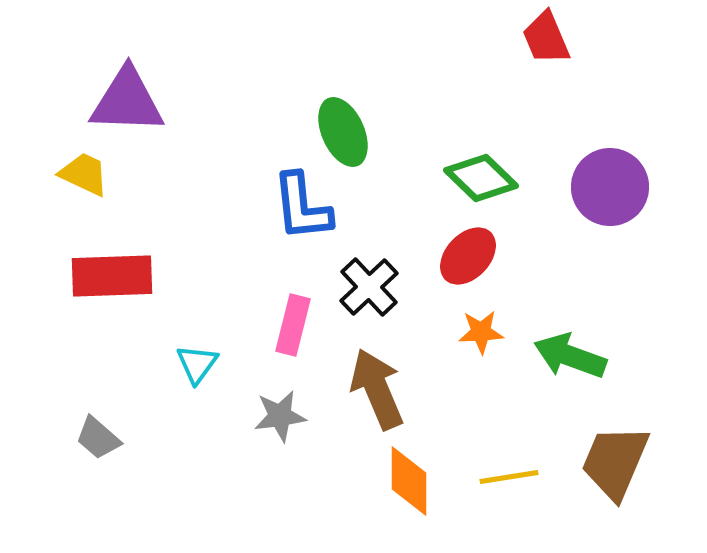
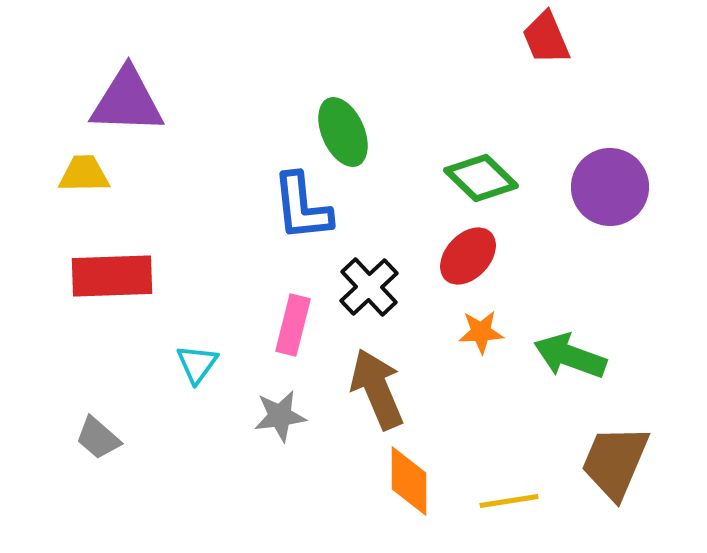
yellow trapezoid: rotated 26 degrees counterclockwise
yellow line: moved 24 px down
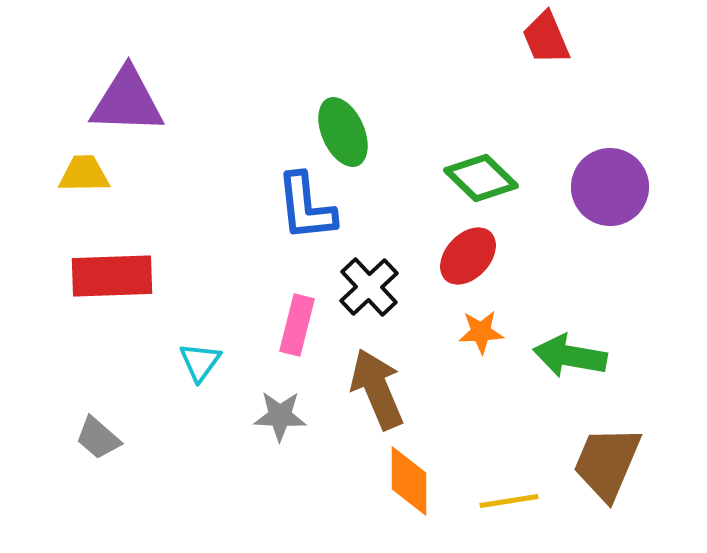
blue L-shape: moved 4 px right
pink rectangle: moved 4 px right
green arrow: rotated 10 degrees counterclockwise
cyan triangle: moved 3 px right, 2 px up
gray star: rotated 10 degrees clockwise
brown trapezoid: moved 8 px left, 1 px down
